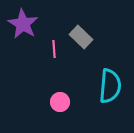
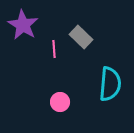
purple star: moved 1 px down
cyan semicircle: moved 2 px up
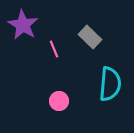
gray rectangle: moved 9 px right
pink line: rotated 18 degrees counterclockwise
pink circle: moved 1 px left, 1 px up
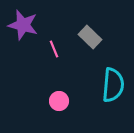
purple star: rotated 16 degrees counterclockwise
cyan semicircle: moved 3 px right, 1 px down
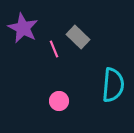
purple star: moved 3 px down; rotated 12 degrees clockwise
gray rectangle: moved 12 px left
